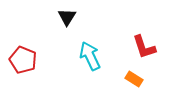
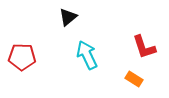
black triangle: moved 1 px right; rotated 18 degrees clockwise
cyan arrow: moved 3 px left, 1 px up
red pentagon: moved 1 px left, 3 px up; rotated 20 degrees counterclockwise
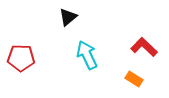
red L-shape: rotated 152 degrees clockwise
red pentagon: moved 1 px left, 1 px down
